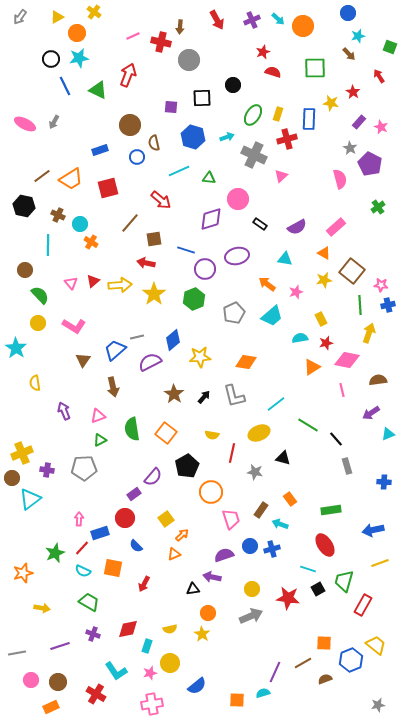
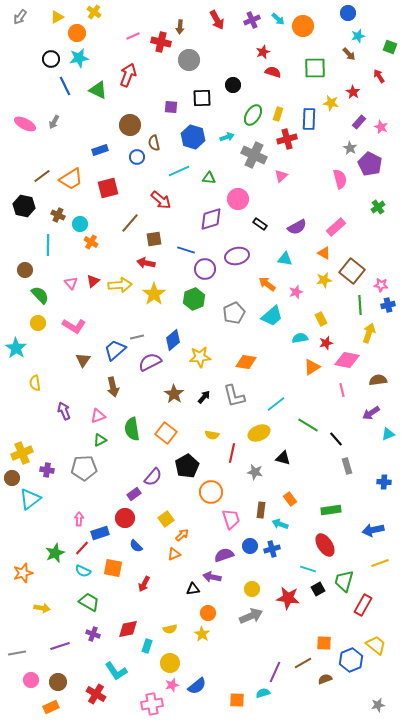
brown rectangle at (261, 510): rotated 28 degrees counterclockwise
pink star at (150, 673): moved 22 px right, 12 px down
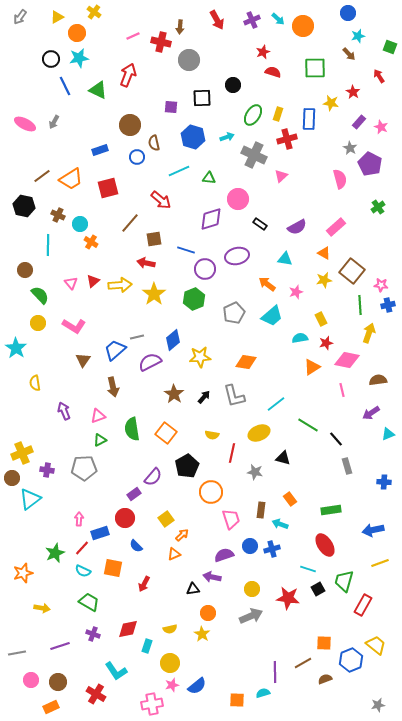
purple line at (275, 672): rotated 25 degrees counterclockwise
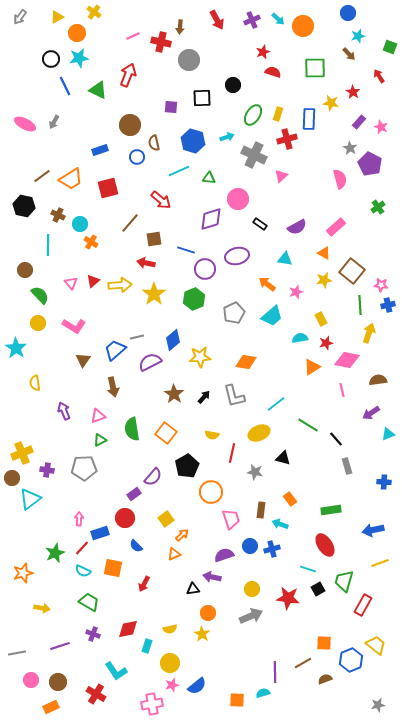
blue hexagon at (193, 137): moved 4 px down
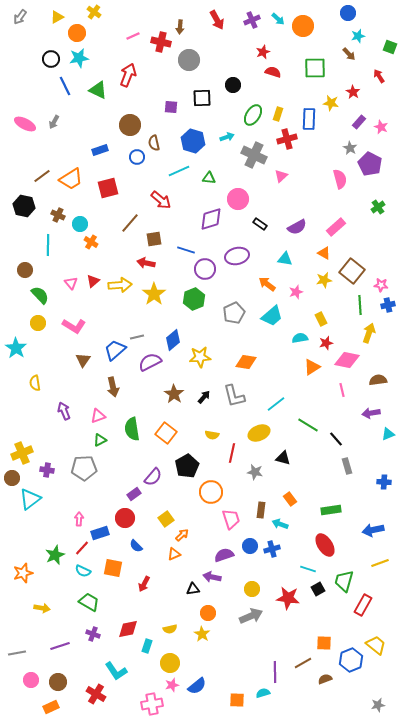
purple arrow at (371, 413): rotated 24 degrees clockwise
green star at (55, 553): moved 2 px down
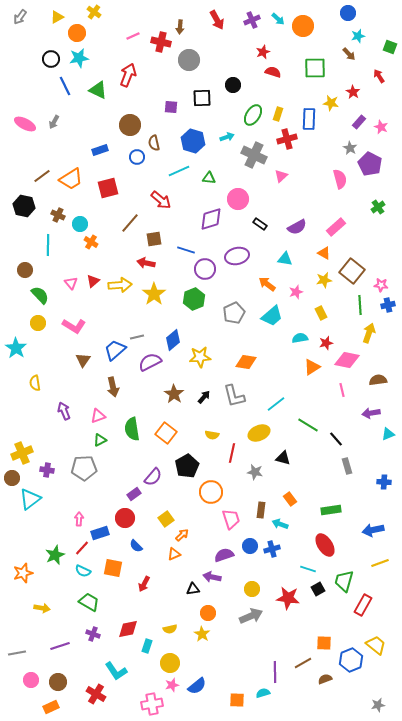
yellow rectangle at (321, 319): moved 6 px up
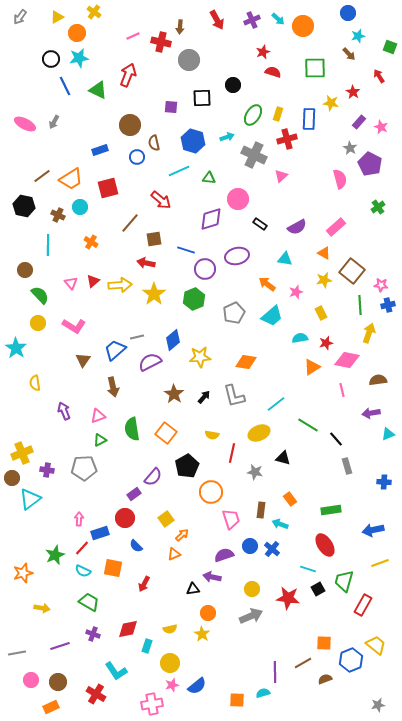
cyan circle at (80, 224): moved 17 px up
blue cross at (272, 549): rotated 35 degrees counterclockwise
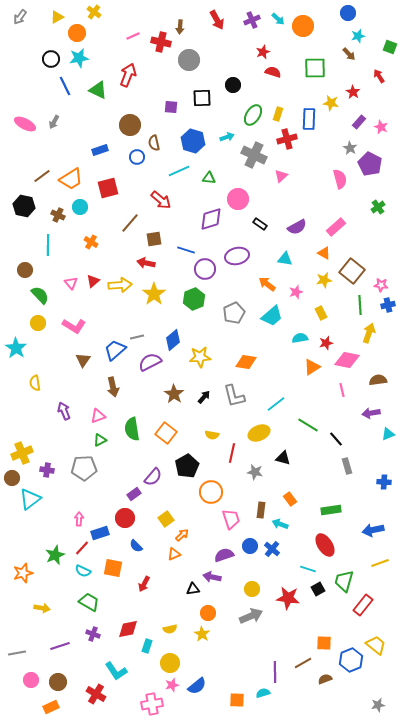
red rectangle at (363, 605): rotated 10 degrees clockwise
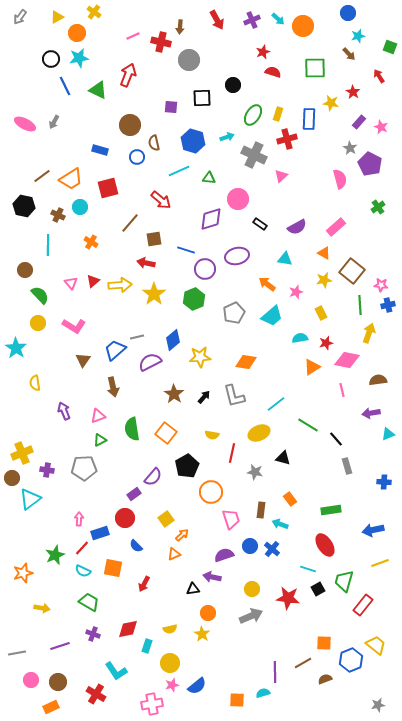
blue rectangle at (100, 150): rotated 35 degrees clockwise
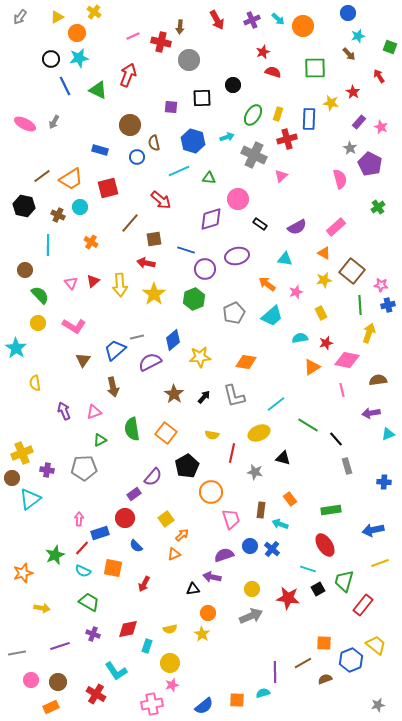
yellow arrow at (120, 285): rotated 90 degrees clockwise
pink triangle at (98, 416): moved 4 px left, 4 px up
blue semicircle at (197, 686): moved 7 px right, 20 px down
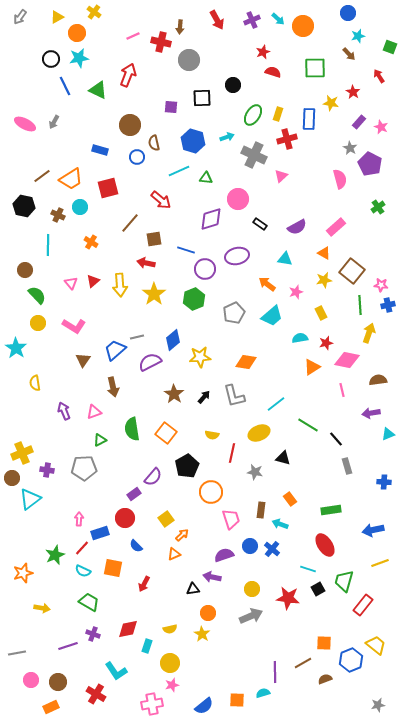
green triangle at (209, 178): moved 3 px left
green semicircle at (40, 295): moved 3 px left
purple line at (60, 646): moved 8 px right
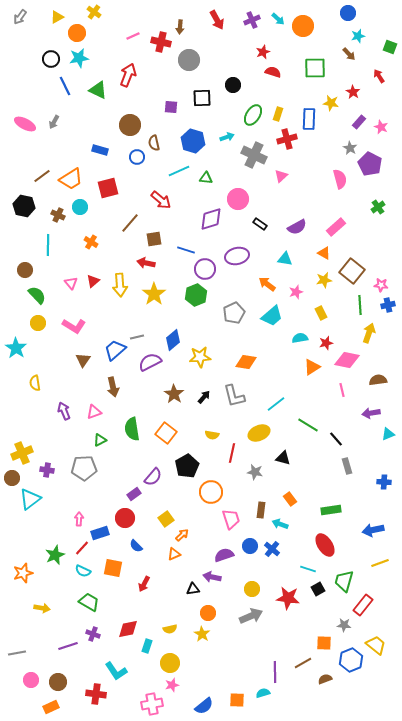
green hexagon at (194, 299): moved 2 px right, 4 px up
red cross at (96, 694): rotated 24 degrees counterclockwise
gray star at (378, 705): moved 34 px left, 80 px up; rotated 16 degrees clockwise
